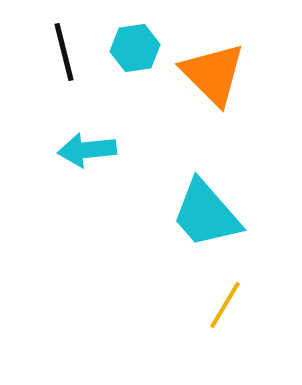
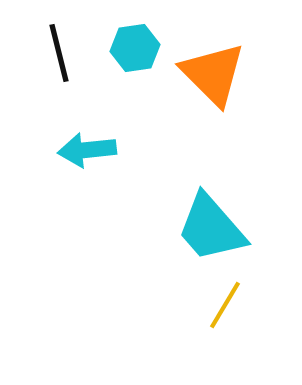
black line: moved 5 px left, 1 px down
cyan trapezoid: moved 5 px right, 14 px down
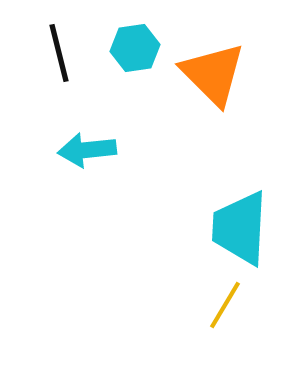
cyan trapezoid: moved 29 px right; rotated 44 degrees clockwise
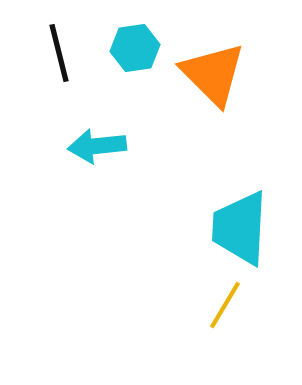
cyan arrow: moved 10 px right, 4 px up
